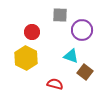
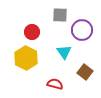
cyan triangle: moved 7 px left, 4 px up; rotated 35 degrees clockwise
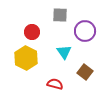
purple circle: moved 3 px right, 1 px down
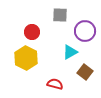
cyan triangle: moved 6 px right; rotated 35 degrees clockwise
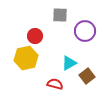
red circle: moved 3 px right, 4 px down
cyan triangle: moved 1 px left, 11 px down
yellow hexagon: rotated 20 degrees clockwise
brown square: moved 2 px right, 4 px down; rotated 14 degrees clockwise
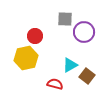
gray square: moved 5 px right, 4 px down
purple circle: moved 1 px left, 1 px down
cyan triangle: moved 1 px right, 2 px down
brown square: rotated 14 degrees counterclockwise
